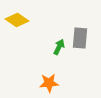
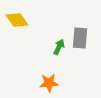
yellow diamond: rotated 20 degrees clockwise
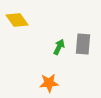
gray rectangle: moved 3 px right, 6 px down
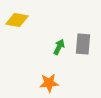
yellow diamond: rotated 45 degrees counterclockwise
